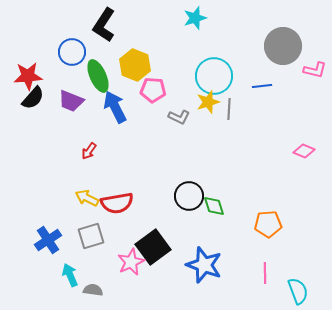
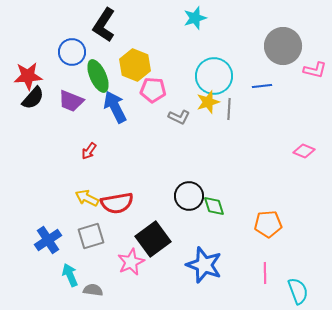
black square: moved 8 px up
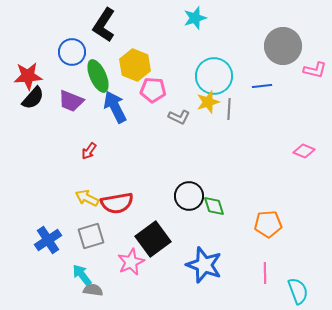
cyan arrow: moved 12 px right; rotated 15 degrees counterclockwise
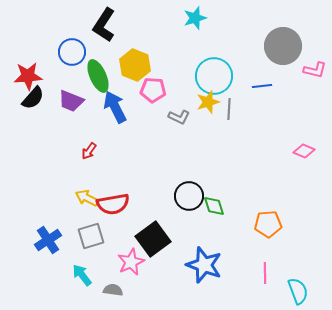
red semicircle: moved 4 px left, 1 px down
gray semicircle: moved 20 px right
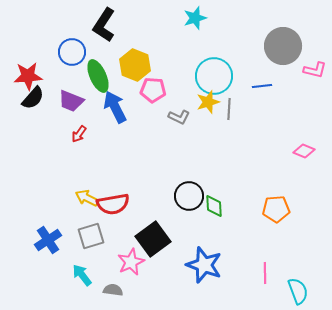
red arrow: moved 10 px left, 17 px up
green diamond: rotated 15 degrees clockwise
orange pentagon: moved 8 px right, 15 px up
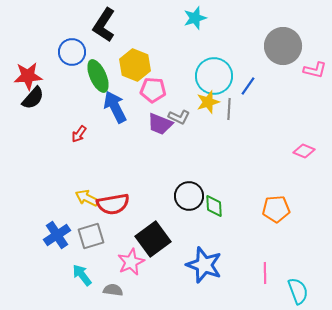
blue line: moved 14 px left; rotated 48 degrees counterclockwise
purple trapezoid: moved 89 px right, 23 px down
blue cross: moved 9 px right, 5 px up
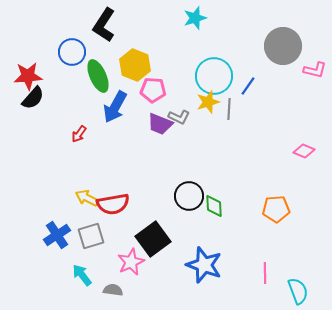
blue arrow: rotated 124 degrees counterclockwise
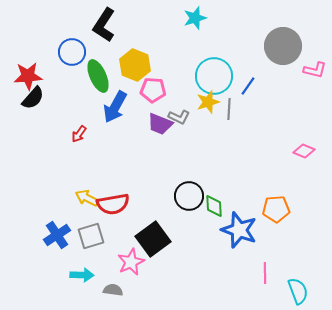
blue star: moved 35 px right, 35 px up
cyan arrow: rotated 130 degrees clockwise
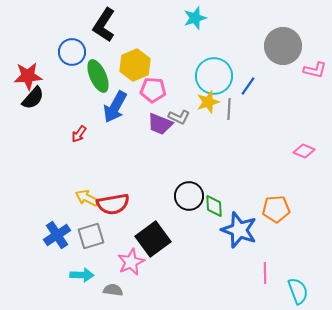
yellow hexagon: rotated 16 degrees clockwise
